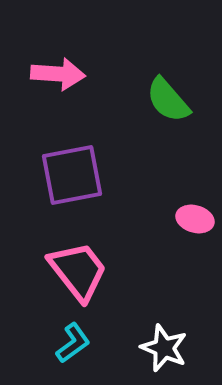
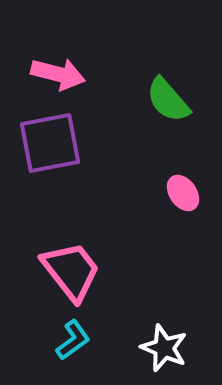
pink arrow: rotated 10 degrees clockwise
purple square: moved 22 px left, 32 px up
pink ellipse: moved 12 px left, 26 px up; rotated 39 degrees clockwise
pink trapezoid: moved 7 px left
cyan L-shape: moved 3 px up
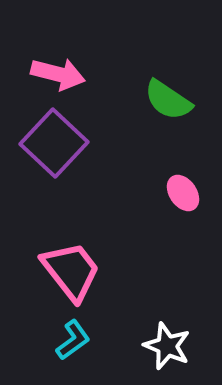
green semicircle: rotated 15 degrees counterclockwise
purple square: moved 4 px right; rotated 36 degrees counterclockwise
white star: moved 3 px right, 2 px up
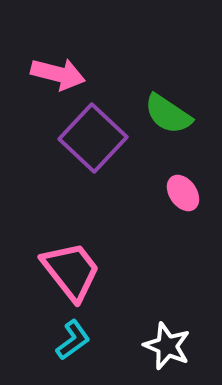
green semicircle: moved 14 px down
purple square: moved 39 px right, 5 px up
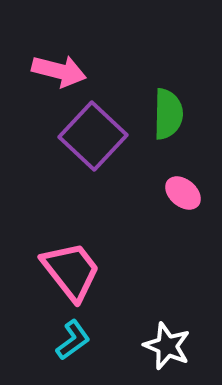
pink arrow: moved 1 px right, 3 px up
green semicircle: rotated 123 degrees counterclockwise
purple square: moved 2 px up
pink ellipse: rotated 15 degrees counterclockwise
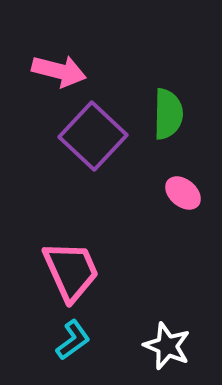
pink trapezoid: rotated 14 degrees clockwise
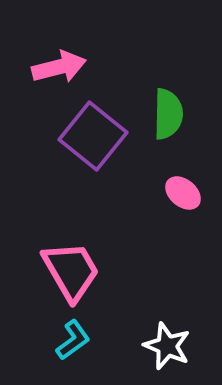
pink arrow: moved 4 px up; rotated 28 degrees counterclockwise
purple square: rotated 4 degrees counterclockwise
pink trapezoid: rotated 6 degrees counterclockwise
